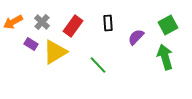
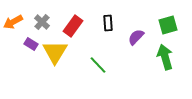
green square: rotated 12 degrees clockwise
yellow triangle: rotated 28 degrees counterclockwise
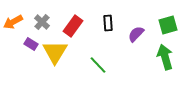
purple semicircle: moved 3 px up
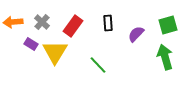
orange arrow: rotated 24 degrees clockwise
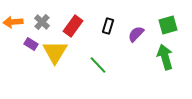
black rectangle: moved 3 px down; rotated 21 degrees clockwise
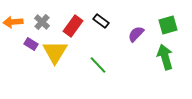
black rectangle: moved 7 px left, 5 px up; rotated 70 degrees counterclockwise
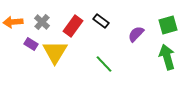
green arrow: moved 2 px right
green line: moved 6 px right, 1 px up
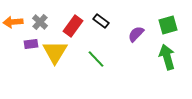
gray cross: moved 2 px left
purple rectangle: rotated 40 degrees counterclockwise
green line: moved 8 px left, 5 px up
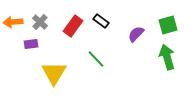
yellow triangle: moved 1 px left, 21 px down
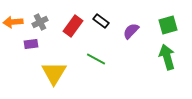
gray cross: rotated 21 degrees clockwise
purple semicircle: moved 5 px left, 3 px up
green line: rotated 18 degrees counterclockwise
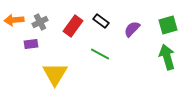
orange arrow: moved 1 px right, 2 px up
purple semicircle: moved 1 px right, 2 px up
green line: moved 4 px right, 5 px up
yellow triangle: moved 1 px right, 1 px down
